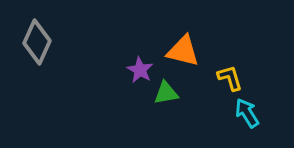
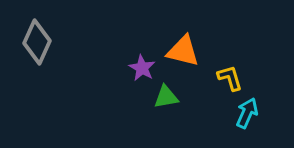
purple star: moved 2 px right, 2 px up
green triangle: moved 4 px down
cyan arrow: rotated 56 degrees clockwise
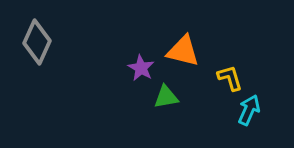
purple star: moved 1 px left
cyan arrow: moved 2 px right, 3 px up
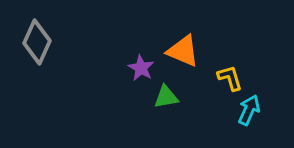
orange triangle: rotated 9 degrees clockwise
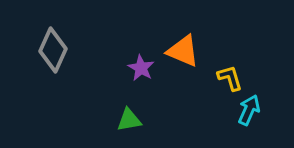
gray diamond: moved 16 px right, 8 px down
green triangle: moved 37 px left, 23 px down
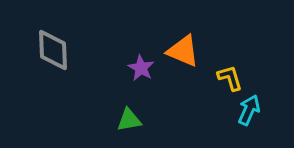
gray diamond: rotated 27 degrees counterclockwise
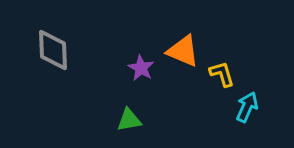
yellow L-shape: moved 8 px left, 4 px up
cyan arrow: moved 2 px left, 3 px up
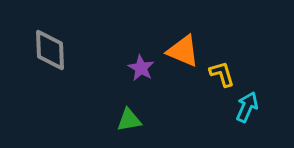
gray diamond: moved 3 px left
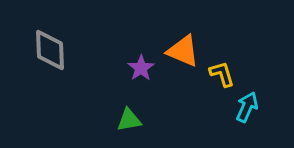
purple star: rotated 8 degrees clockwise
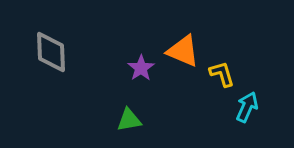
gray diamond: moved 1 px right, 2 px down
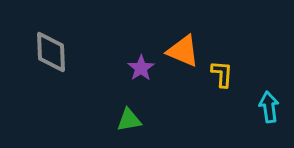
yellow L-shape: rotated 20 degrees clockwise
cyan arrow: moved 22 px right; rotated 32 degrees counterclockwise
